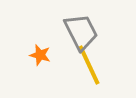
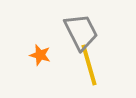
yellow line: rotated 9 degrees clockwise
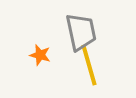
gray trapezoid: rotated 15 degrees clockwise
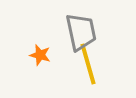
yellow line: moved 1 px left, 1 px up
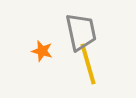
orange star: moved 2 px right, 4 px up
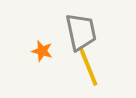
yellow line: moved 2 px down; rotated 6 degrees counterclockwise
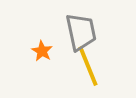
orange star: rotated 15 degrees clockwise
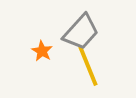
gray trapezoid: rotated 54 degrees clockwise
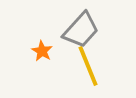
gray trapezoid: moved 2 px up
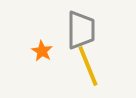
gray trapezoid: rotated 42 degrees counterclockwise
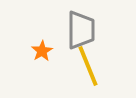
orange star: rotated 10 degrees clockwise
